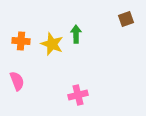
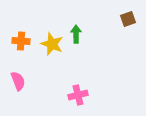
brown square: moved 2 px right
pink semicircle: moved 1 px right
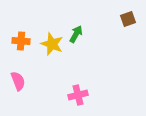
green arrow: rotated 30 degrees clockwise
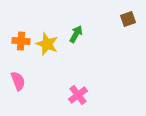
yellow star: moved 5 px left
pink cross: rotated 24 degrees counterclockwise
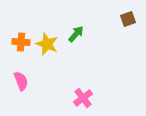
green arrow: rotated 12 degrees clockwise
orange cross: moved 1 px down
pink semicircle: moved 3 px right
pink cross: moved 5 px right, 3 px down
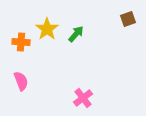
yellow star: moved 15 px up; rotated 15 degrees clockwise
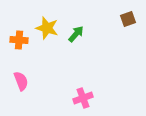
yellow star: moved 1 px up; rotated 20 degrees counterclockwise
orange cross: moved 2 px left, 2 px up
pink cross: rotated 18 degrees clockwise
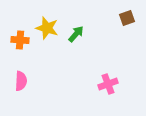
brown square: moved 1 px left, 1 px up
orange cross: moved 1 px right
pink semicircle: rotated 24 degrees clockwise
pink cross: moved 25 px right, 14 px up
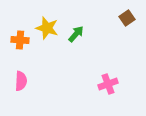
brown square: rotated 14 degrees counterclockwise
